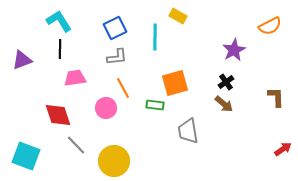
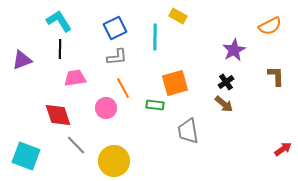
brown L-shape: moved 21 px up
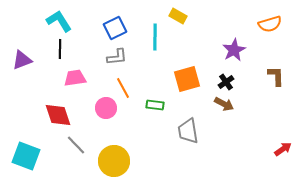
orange semicircle: moved 2 px up; rotated 10 degrees clockwise
orange square: moved 12 px right, 4 px up
brown arrow: rotated 12 degrees counterclockwise
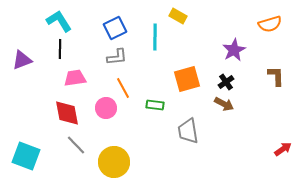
red diamond: moved 9 px right, 2 px up; rotated 8 degrees clockwise
yellow circle: moved 1 px down
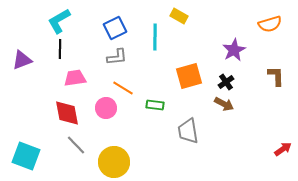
yellow rectangle: moved 1 px right
cyan L-shape: rotated 88 degrees counterclockwise
orange square: moved 2 px right, 3 px up
orange line: rotated 30 degrees counterclockwise
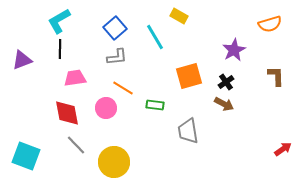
blue square: rotated 15 degrees counterclockwise
cyan line: rotated 32 degrees counterclockwise
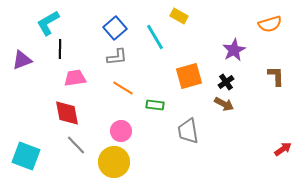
cyan L-shape: moved 11 px left, 2 px down
pink circle: moved 15 px right, 23 px down
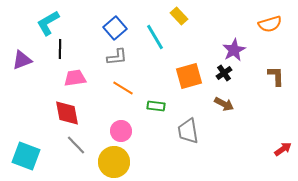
yellow rectangle: rotated 18 degrees clockwise
black cross: moved 2 px left, 9 px up
green rectangle: moved 1 px right, 1 px down
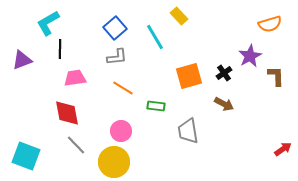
purple star: moved 16 px right, 6 px down
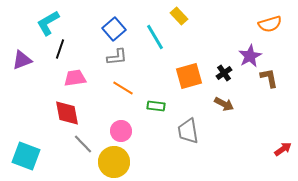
blue square: moved 1 px left, 1 px down
black line: rotated 18 degrees clockwise
brown L-shape: moved 7 px left, 2 px down; rotated 10 degrees counterclockwise
gray line: moved 7 px right, 1 px up
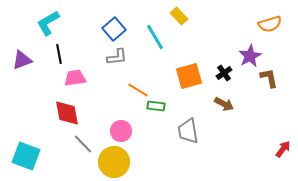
black line: moved 1 px left, 5 px down; rotated 30 degrees counterclockwise
orange line: moved 15 px right, 2 px down
red arrow: rotated 18 degrees counterclockwise
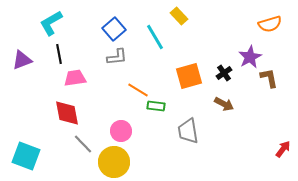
cyan L-shape: moved 3 px right
purple star: moved 1 px down
